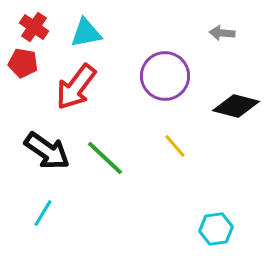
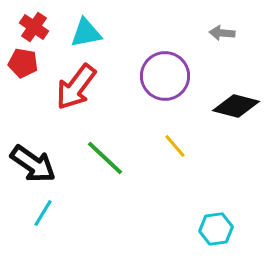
black arrow: moved 14 px left, 13 px down
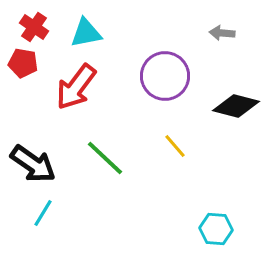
cyan hexagon: rotated 12 degrees clockwise
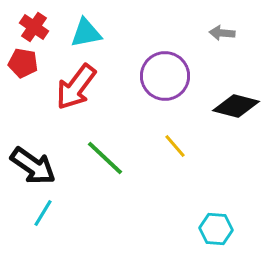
black arrow: moved 2 px down
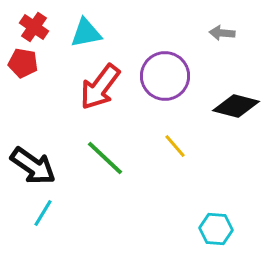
red arrow: moved 24 px right
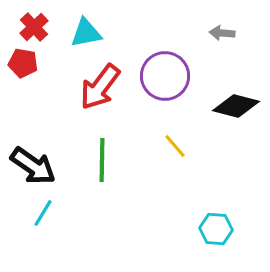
red cross: rotated 12 degrees clockwise
green line: moved 3 px left, 2 px down; rotated 48 degrees clockwise
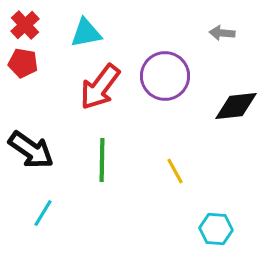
red cross: moved 9 px left, 2 px up
black diamond: rotated 21 degrees counterclockwise
yellow line: moved 25 px down; rotated 12 degrees clockwise
black arrow: moved 2 px left, 16 px up
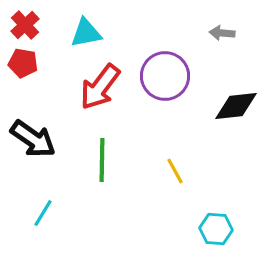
black arrow: moved 2 px right, 11 px up
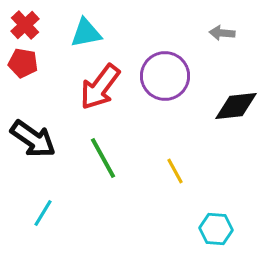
green line: moved 1 px right, 2 px up; rotated 30 degrees counterclockwise
